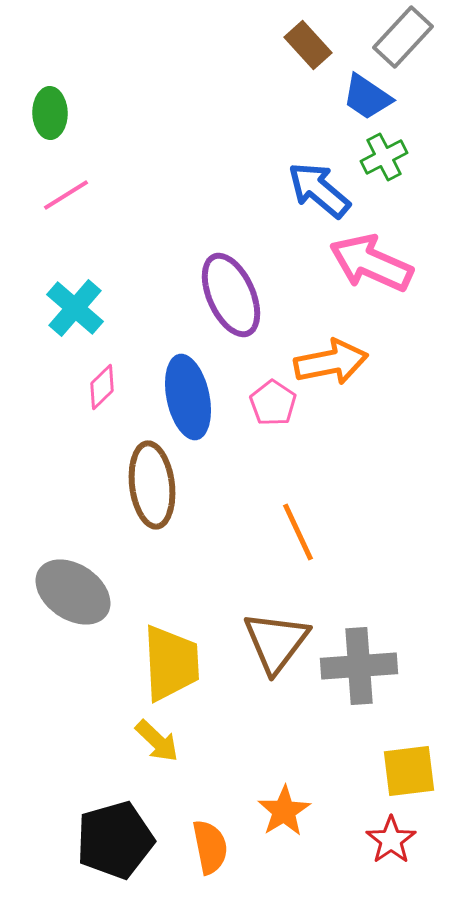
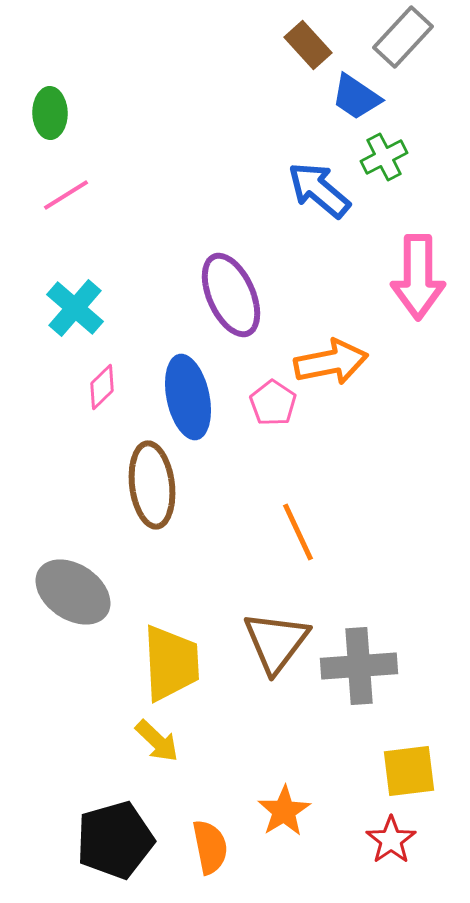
blue trapezoid: moved 11 px left
pink arrow: moved 47 px right, 14 px down; rotated 114 degrees counterclockwise
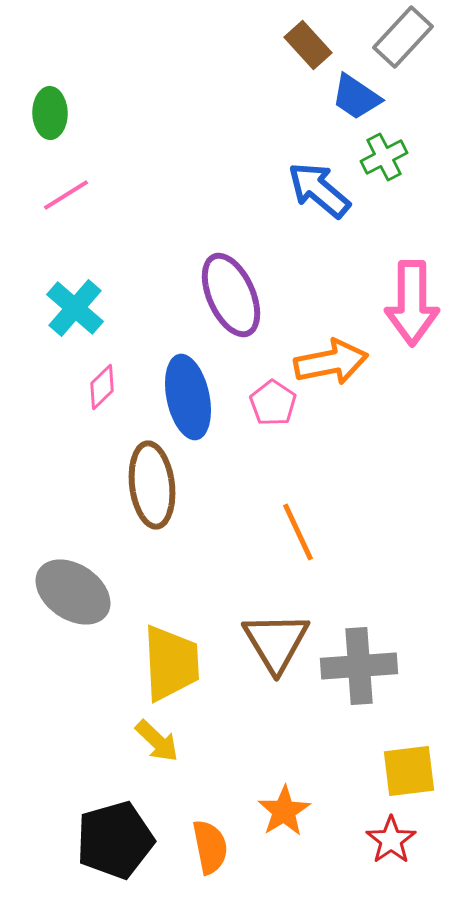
pink arrow: moved 6 px left, 26 px down
brown triangle: rotated 8 degrees counterclockwise
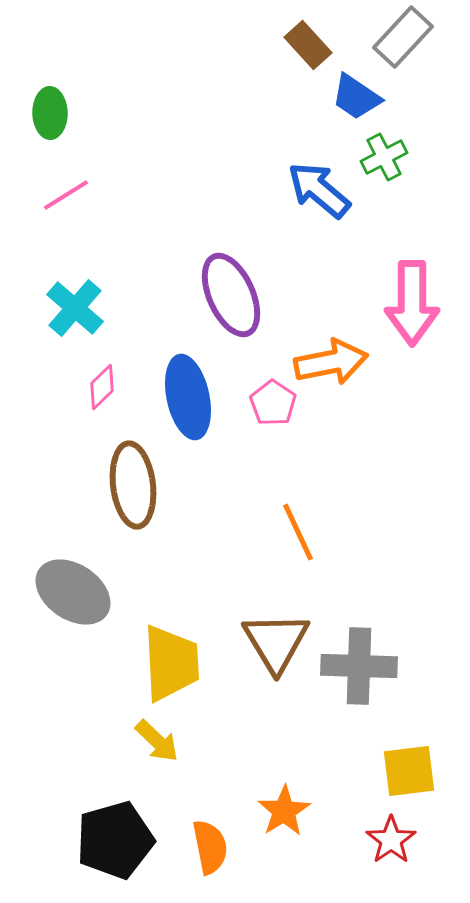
brown ellipse: moved 19 px left
gray cross: rotated 6 degrees clockwise
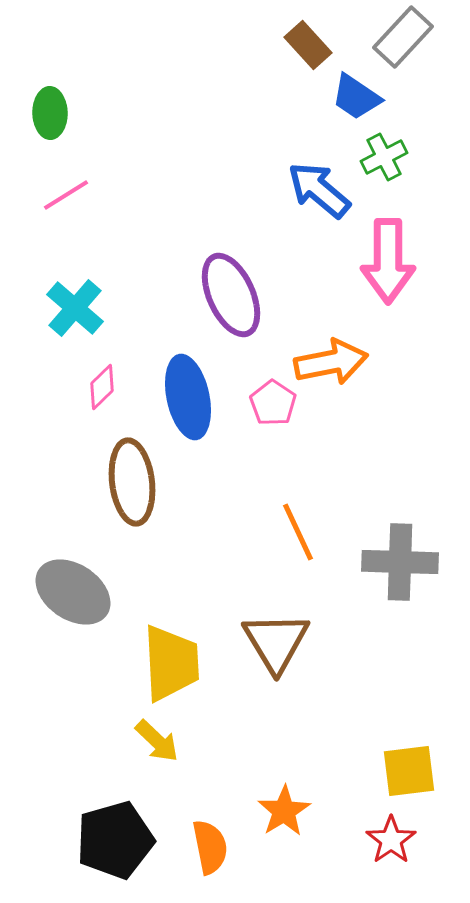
pink arrow: moved 24 px left, 42 px up
brown ellipse: moved 1 px left, 3 px up
gray cross: moved 41 px right, 104 px up
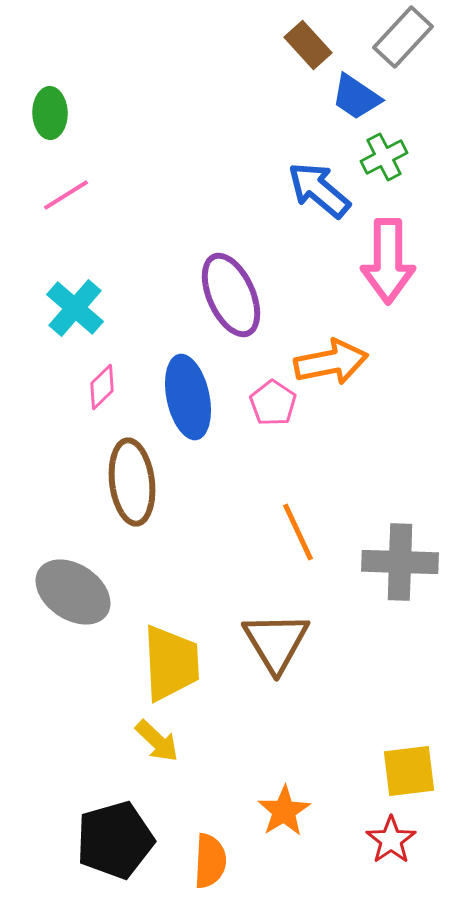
orange semicircle: moved 14 px down; rotated 14 degrees clockwise
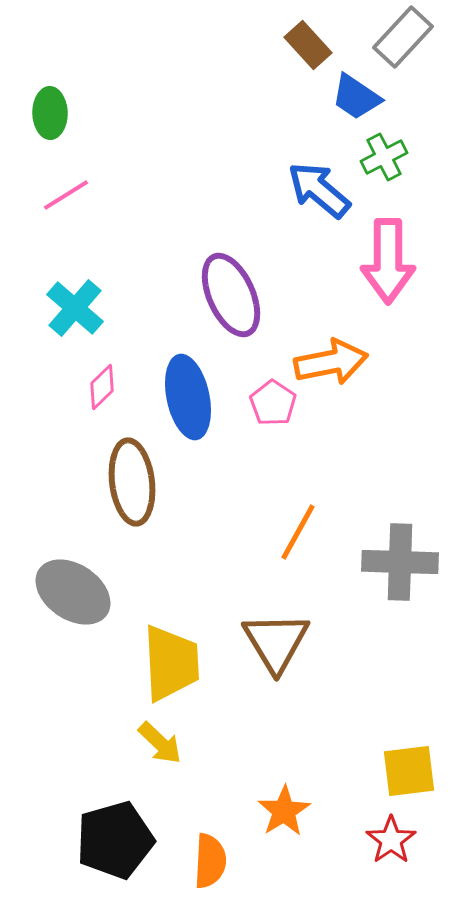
orange line: rotated 54 degrees clockwise
yellow arrow: moved 3 px right, 2 px down
